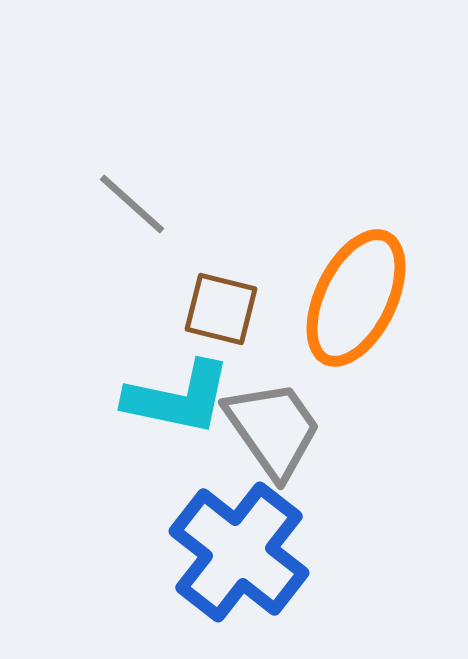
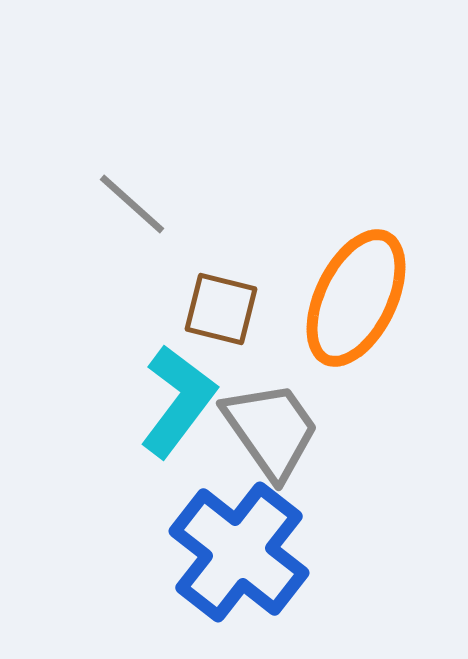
cyan L-shape: moved 3 px down; rotated 65 degrees counterclockwise
gray trapezoid: moved 2 px left, 1 px down
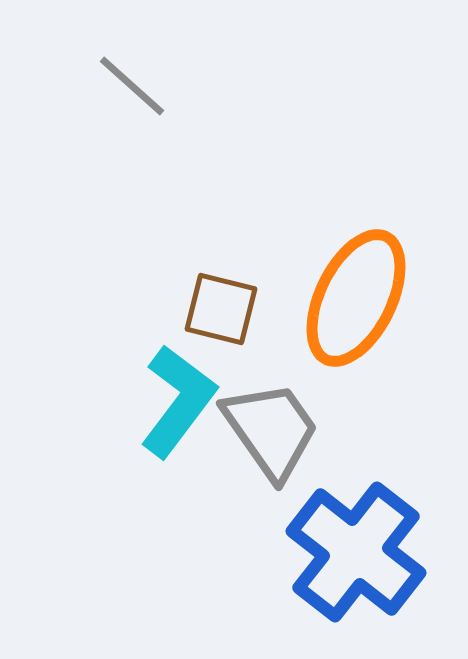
gray line: moved 118 px up
blue cross: moved 117 px right
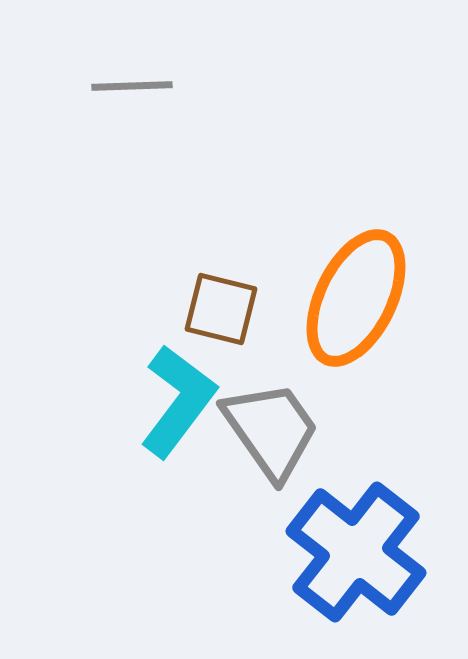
gray line: rotated 44 degrees counterclockwise
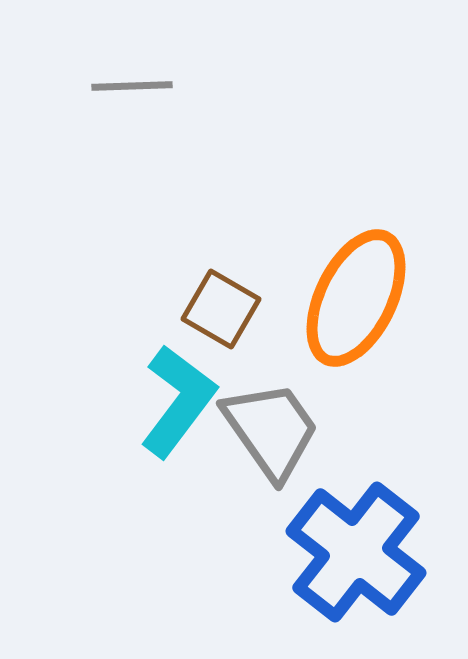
brown square: rotated 16 degrees clockwise
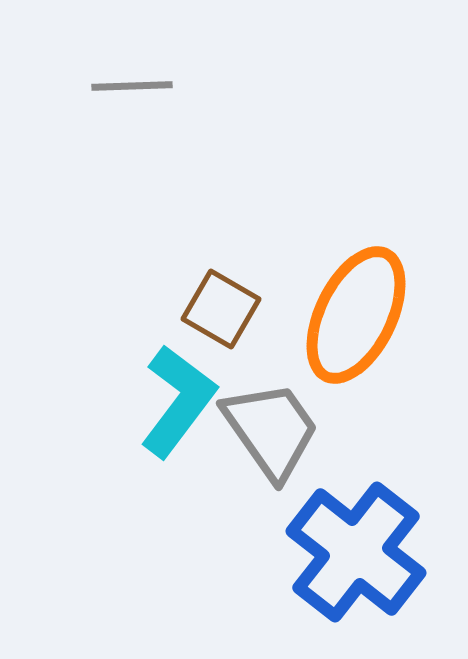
orange ellipse: moved 17 px down
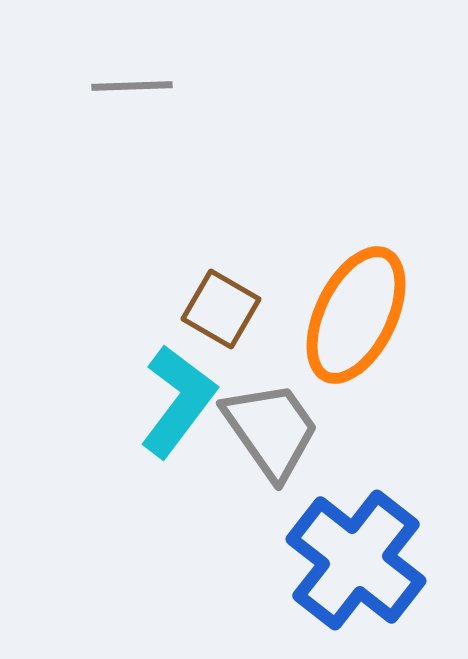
blue cross: moved 8 px down
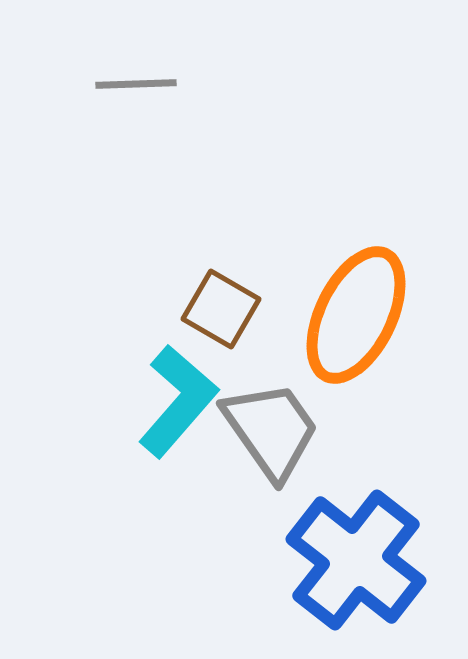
gray line: moved 4 px right, 2 px up
cyan L-shape: rotated 4 degrees clockwise
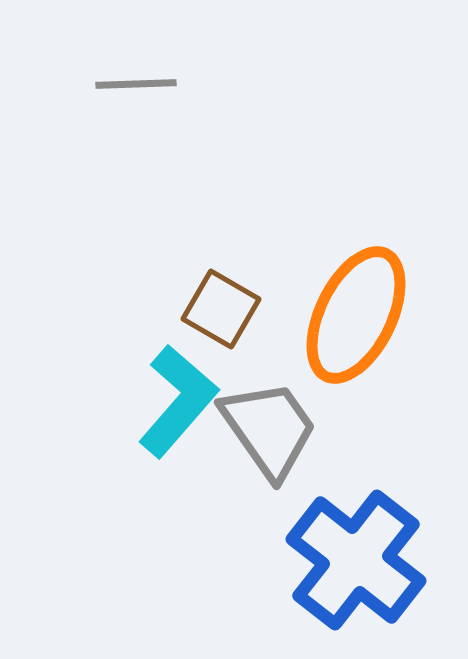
gray trapezoid: moved 2 px left, 1 px up
